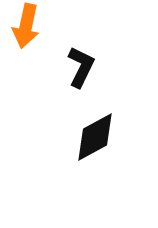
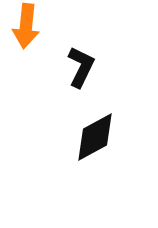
orange arrow: rotated 6 degrees counterclockwise
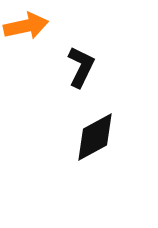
orange arrow: rotated 108 degrees counterclockwise
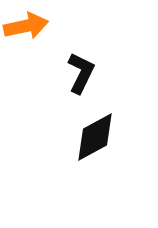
black L-shape: moved 6 px down
